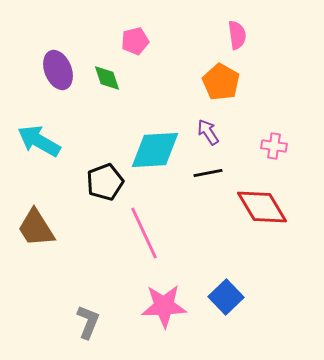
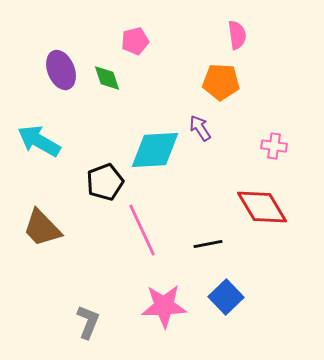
purple ellipse: moved 3 px right
orange pentagon: rotated 27 degrees counterclockwise
purple arrow: moved 8 px left, 4 px up
black line: moved 71 px down
brown trapezoid: moved 6 px right; rotated 12 degrees counterclockwise
pink line: moved 2 px left, 3 px up
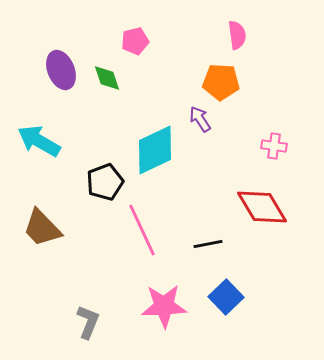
purple arrow: moved 9 px up
cyan diamond: rotated 22 degrees counterclockwise
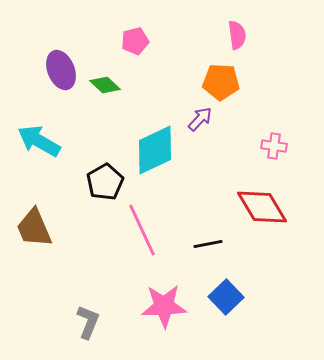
green diamond: moved 2 px left, 7 px down; rotated 28 degrees counterclockwise
purple arrow: rotated 76 degrees clockwise
black pentagon: rotated 9 degrees counterclockwise
brown trapezoid: moved 8 px left; rotated 21 degrees clockwise
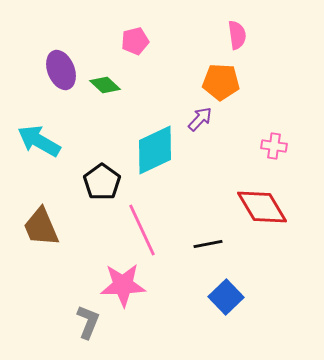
black pentagon: moved 3 px left; rotated 6 degrees counterclockwise
brown trapezoid: moved 7 px right, 1 px up
pink star: moved 41 px left, 21 px up
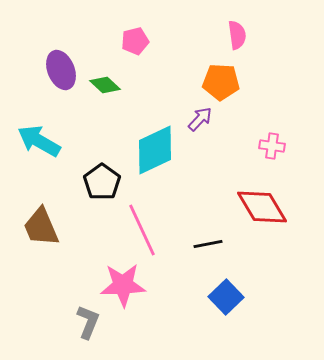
pink cross: moved 2 px left
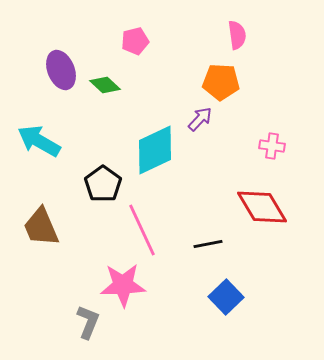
black pentagon: moved 1 px right, 2 px down
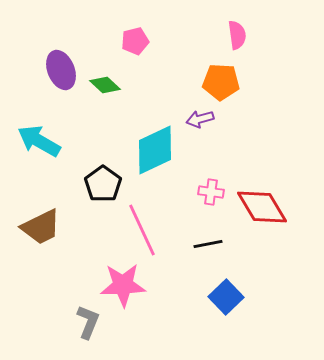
purple arrow: rotated 148 degrees counterclockwise
pink cross: moved 61 px left, 46 px down
brown trapezoid: rotated 93 degrees counterclockwise
